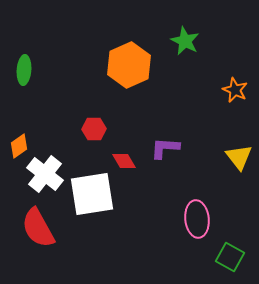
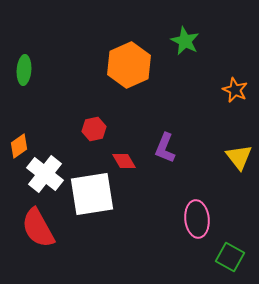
red hexagon: rotated 10 degrees counterclockwise
purple L-shape: rotated 72 degrees counterclockwise
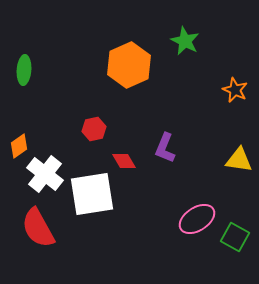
yellow triangle: moved 3 px down; rotated 44 degrees counterclockwise
pink ellipse: rotated 63 degrees clockwise
green square: moved 5 px right, 20 px up
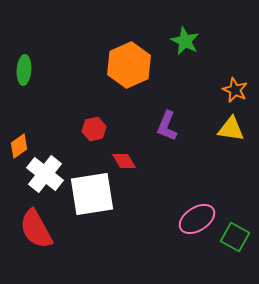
purple L-shape: moved 2 px right, 22 px up
yellow triangle: moved 8 px left, 31 px up
red semicircle: moved 2 px left, 1 px down
